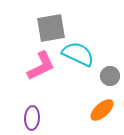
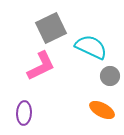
gray square: rotated 16 degrees counterclockwise
cyan semicircle: moved 13 px right, 7 px up
orange ellipse: rotated 70 degrees clockwise
purple ellipse: moved 8 px left, 5 px up
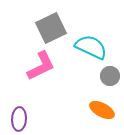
purple ellipse: moved 5 px left, 6 px down
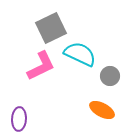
cyan semicircle: moved 11 px left, 7 px down
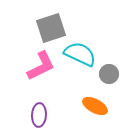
gray square: rotated 8 degrees clockwise
gray circle: moved 1 px left, 2 px up
orange ellipse: moved 7 px left, 4 px up
purple ellipse: moved 20 px right, 4 px up
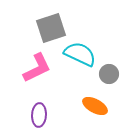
pink L-shape: moved 4 px left, 2 px down
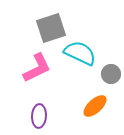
cyan semicircle: moved 1 px up
gray circle: moved 2 px right
orange ellipse: rotated 70 degrees counterclockwise
purple ellipse: moved 1 px down
